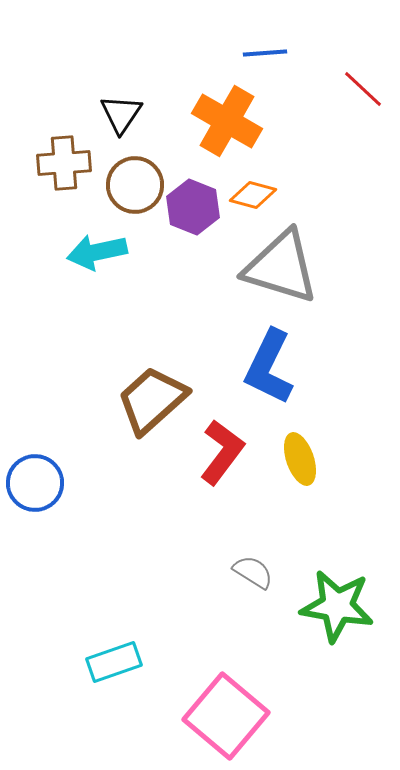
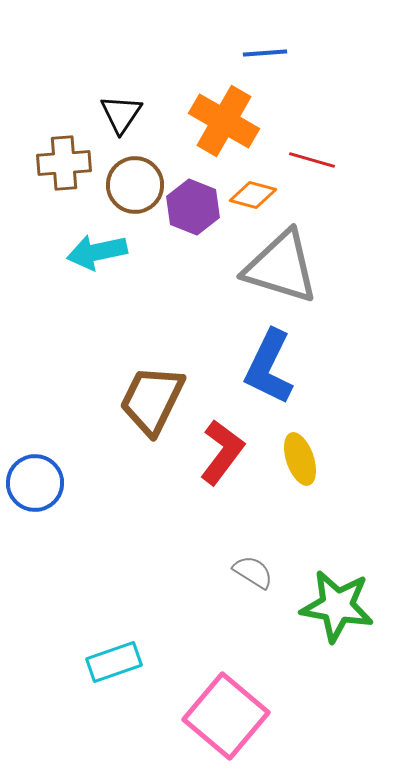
red line: moved 51 px left, 71 px down; rotated 27 degrees counterclockwise
orange cross: moved 3 px left
brown trapezoid: rotated 22 degrees counterclockwise
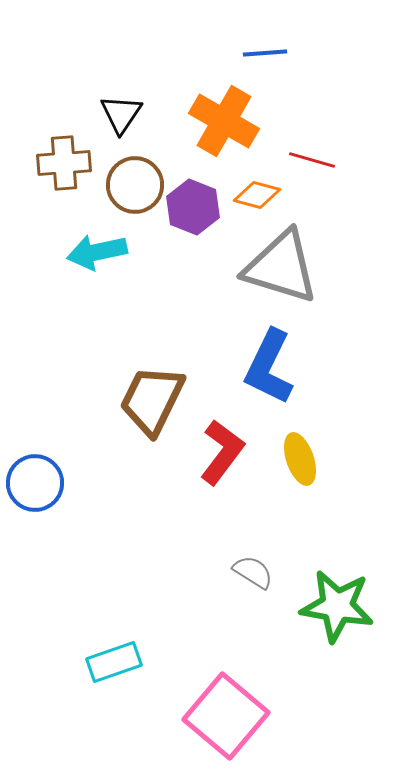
orange diamond: moved 4 px right
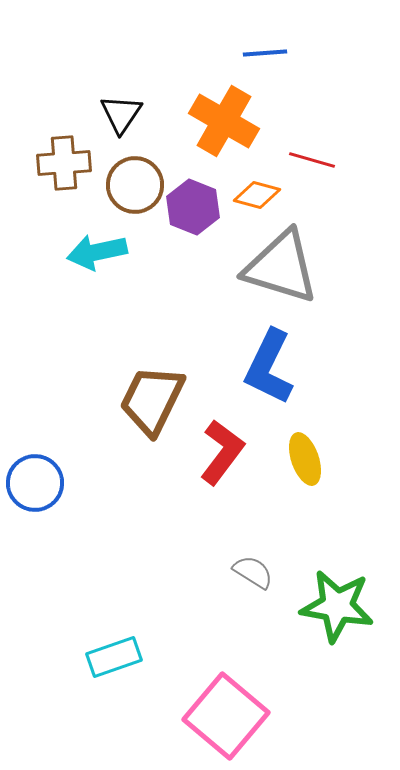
yellow ellipse: moved 5 px right
cyan rectangle: moved 5 px up
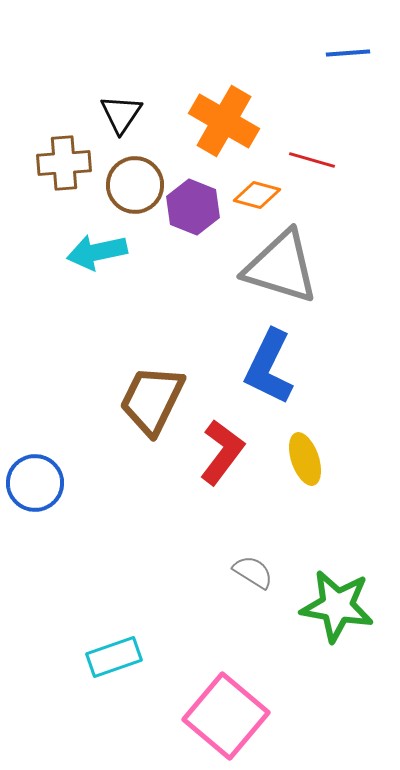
blue line: moved 83 px right
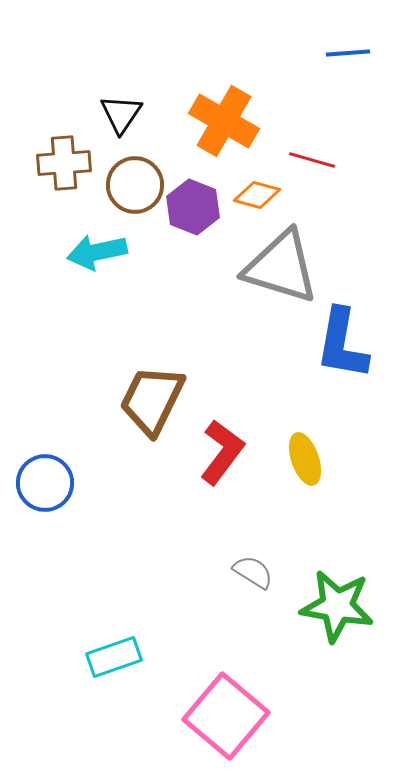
blue L-shape: moved 73 px right, 23 px up; rotated 16 degrees counterclockwise
blue circle: moved 10 px right
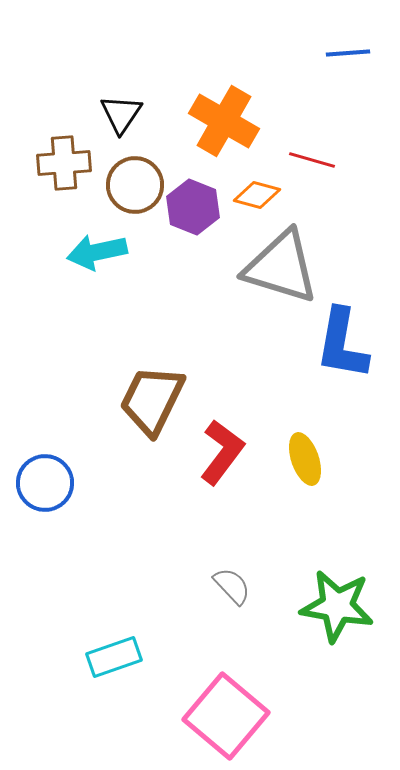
gray semicircle: moved 21 px left, 14 px down; rotated 15 degrees clockwise
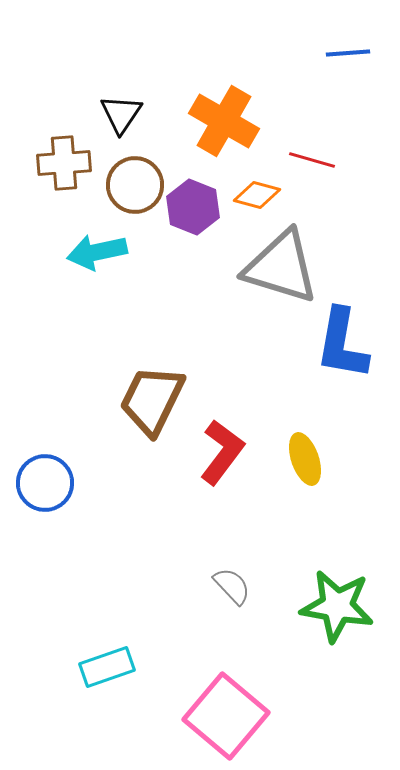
cyan rectangle: moved 7 px left, 10 px down
